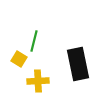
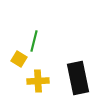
black rectangle: moved 14 px down
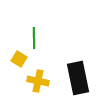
green line: moved 3 px up; rotated 15 degrees counterclockwise
yellow cross: rotated 15 degrees clockwise
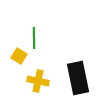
yellow square: moved 3 px up
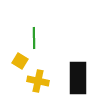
yellow square: moved 1 px right, 5 px down
black rectangle: rotated 12 degrees clockwise
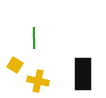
yellow square: moved 5 px left, 4 px down
black rectangle: moved 5 px right, 4 px up
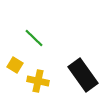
green line: rotated 45 degrees counterclockwise
black rectangle: moved 1 px down; rotated 36 degrees counterclockwise
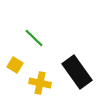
black rectangle: moved 6 px left, 3 px up
yellow cross: moved 2 px right, 2 px down
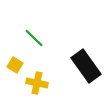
black rectangle: moved 9 px right, 6 px up
yellow cross: moved 3 px left
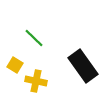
black rectangle: moved 3 px left
yellow cross: moved 1 px left, 2 px up
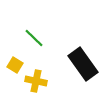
black rectangle: moved 2 px up
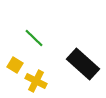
black rectangle: rotated 12 degrees counterclockwise
yellow cross: rotated 15 degrees clockwise
